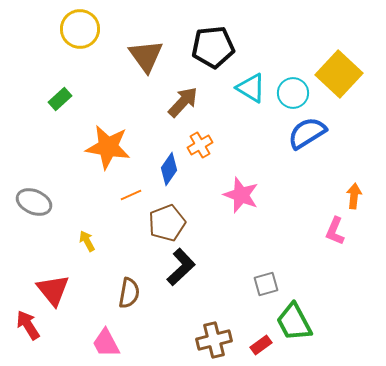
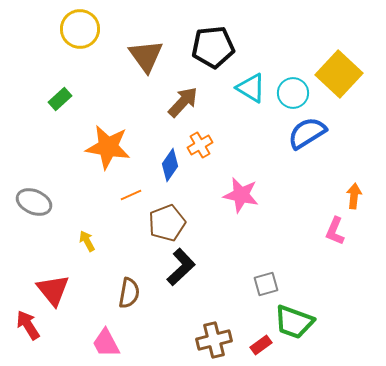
blue diamond: moved 1 px right, 4 px up
pink star: rotated 9 degrees counterclockwise
green trapezoid: rotated 42 degrees counterclockwise
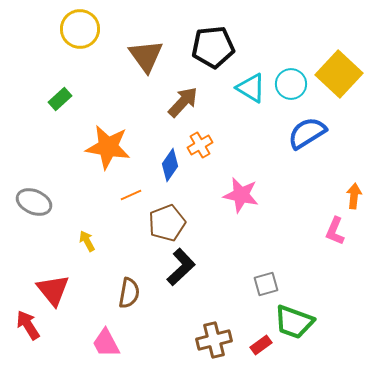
cyan circle: moved 2 px left, 9 px up
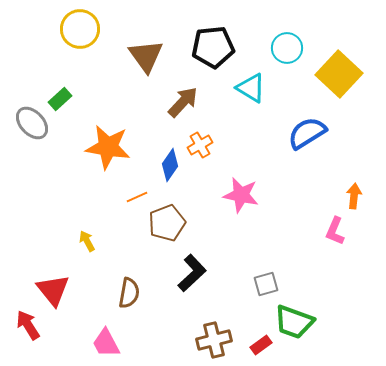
cyan circle: moved 4 px left, 36 px up
orange line: moved 6 px right, 2 px down
gray ellipse: moved 2 px left, 79 px up; rotated 24 degrees clockwise
black L-shape: moved 11 px right, 6 px down
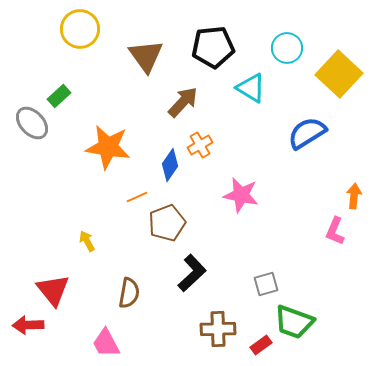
green rectangle: moved 1 px left, 3 px up
red arrow: rotated 60 degrees counterclockwise
brown cross: moved 4 px right, 11 px up; rotated 12 degrees clockwise
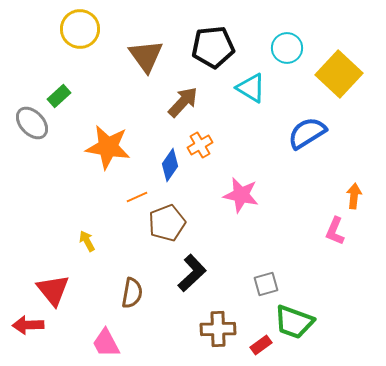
brown semicircle: moved 3 px right
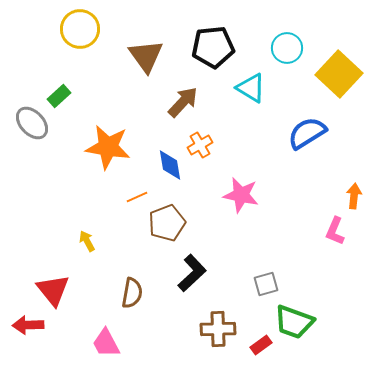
blue diamond: rotated 44 degrees counterclockwise
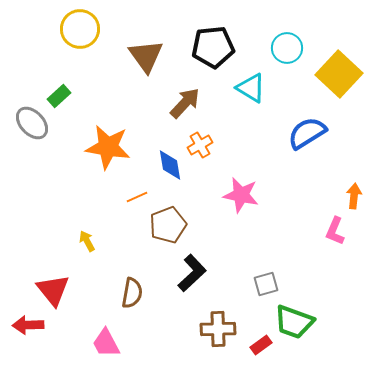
brown arrow: moved 2 px right, 1 px down
brown pentagon: moved 1 px right, 2 px down
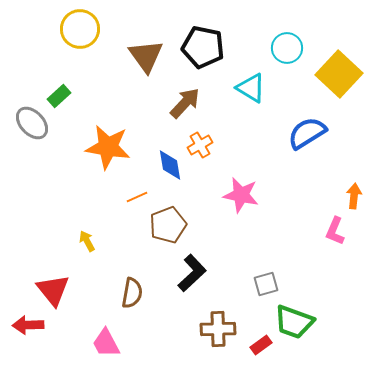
black pentagon: moved 10 px left; rotated 18 degrees clockwise
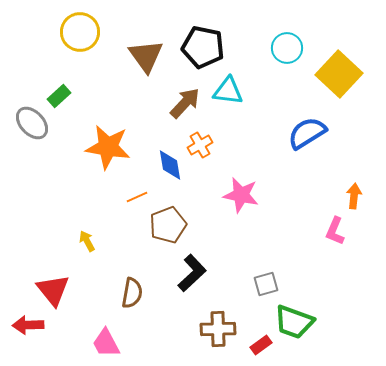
yellow circle: moved 3 px down
cyan triangle: moved 23 px left, 3 px down; rotated 24 degrees counterclockwise
